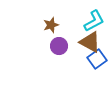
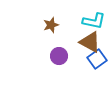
cyan L-shape: rotated 40 degrees clockwise
purple circle: moved 10 px down
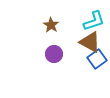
cyan L-shape: rotated 30 degrees counterclockwise
brown star: rotated 21 degrees counterclockwise
purple circle: moved 5 px left, 2 px up
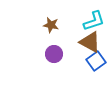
brown star: rotated 21 degrees counterclockwise
blue square: moved 1 px left, 2 px down
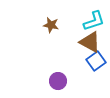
purple circle: moved 4 px right, 27 px down
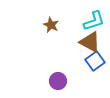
brown star: rotated 14 degrees clockwise
blue square: moved 1 px left
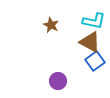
cyan L-shape: rotated 30 degrees clockwise
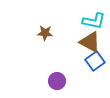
brown star: moved 6 px left, 8 px down; rotated 21 degrees counterclockwise
purple circle: moved 1 px left
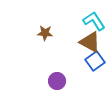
cyan L-shape: rotated 135 degrees counterclockwise
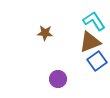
brown triangle: rotated 50 degrees counterclockwise
blue square: moved 2 px right
purple circle: moved 1 px right, 2 px up
